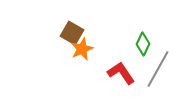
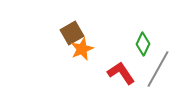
brown square: rotated 30 degrees clockwise
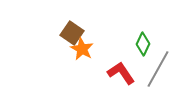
brown square: rotated 25 degrees counterclockwise
orange star: rotated 20 degrees counterclockwise
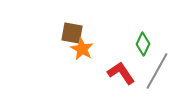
brown square: rotated 25 degrees counterclockwise
gray line: moved 1 px left, 2 px down
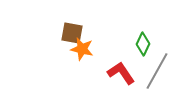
orange star: rotated 15 degrees counterclockwise
